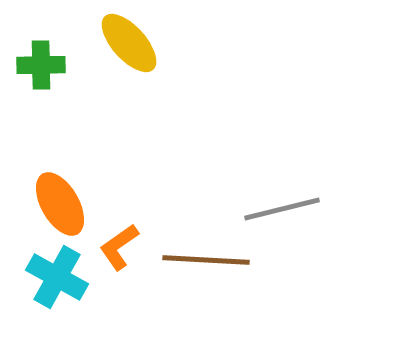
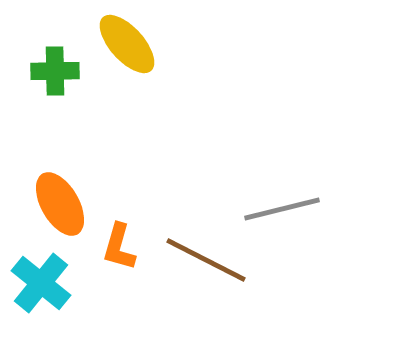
yellow ellipse: moved 2 px left, 1 px down
green cross: moved 14 px right, 6 px down
orange L-shape: rotated 39 degrees counterclockwise
brown line: rotated 24 degrees clockwise
cyan cross: moved 16 px left, 6 px down; rotated 10 degrees clockwise
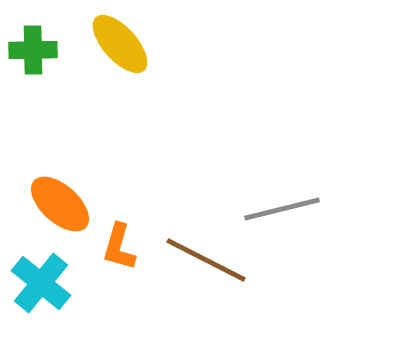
yellow ellipse: moved 7 px left
green cross: moved 22 px left, 21 px up
orange ellipse: rotated 18 degrees counterclockwise
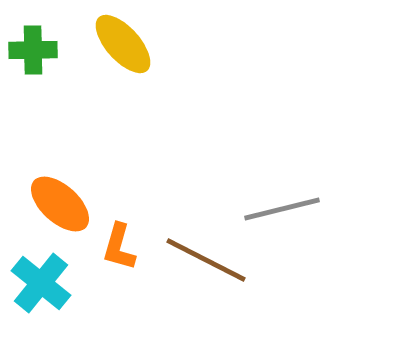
yellow ellipse: moved 3 px right
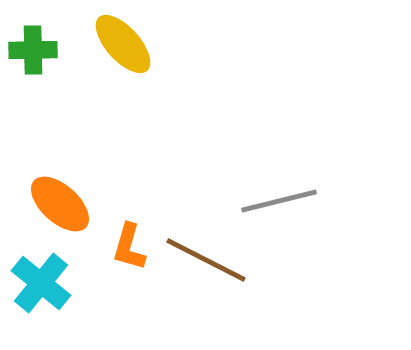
gray line: moved 3 px left, 8 px up
orange L-shape: moved 10 px right
